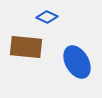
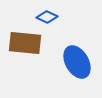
brown rectangle: moved 1 px left, 4 px up
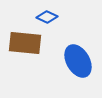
blue ellipse: moved 1 px right, 1 px up
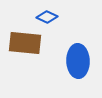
blue ellipse: rotated 28 degrees clockwise
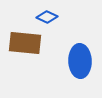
blue ellipse: moved 2 px right
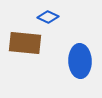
blue diamond: moved 1 px right
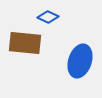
blue ellipse: rotated 20 degrees clockwise
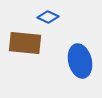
blue ellipse: rotated 32 degrees counterclockwise
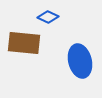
brown rectangle: moved 1 px left
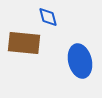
blue diamond: rotated 50 degrees clockwise
